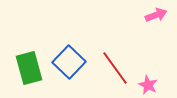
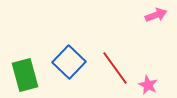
green rectangle: moved 4 px left, 7 px down
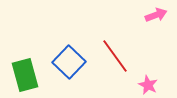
red line: moved 12 px up
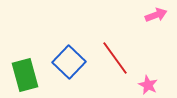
red line: moved 2 px down
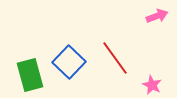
pink arrow: moved 1 px right, 1 px down
green rectangle: moved 5 px right
pink star: moved 4 px right
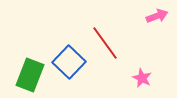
red line: moved 10 px left, 15 px up
green rectangle: rotated 36 degrees clockwise
pink star: moved 10 px left, 7 px up
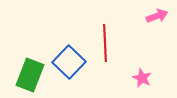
red line: rotated 33 degrees clockwise
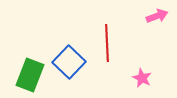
red line: moved 2 px right
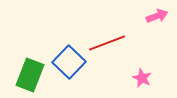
red line: rotated 72 degrees clockwise
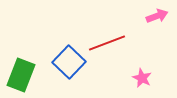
green rectangle: moved 9 px left
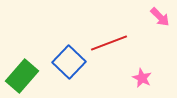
pink arrow: moved 3 px right, 1 px down; rotated 65 degrees clockwise
red line: moved 2 px right
green rectangle: moved 1 px right, 1 px down; rotated 20 degrees clockwise
